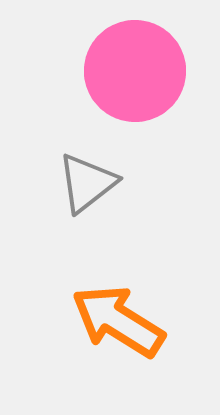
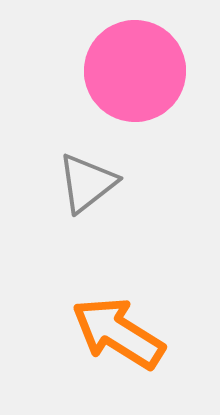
orange arrow: moved 12 px down
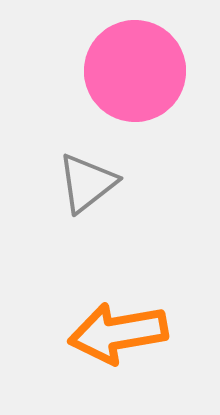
orange arrow: rotated 42 degrees counterclockwise
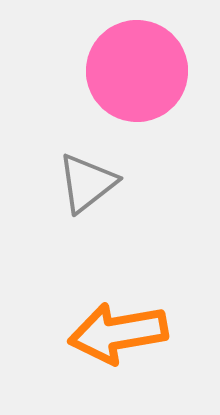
pink circle: moved 2 px right
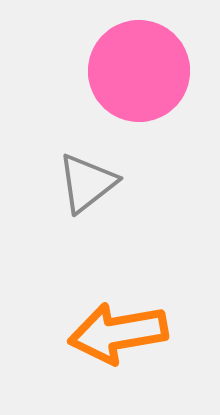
pink circle: moved 2 px right
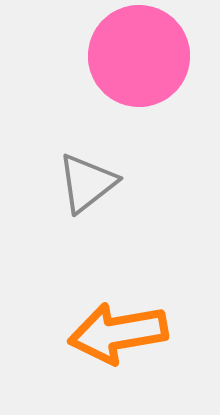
pink circle: moved 15 px up
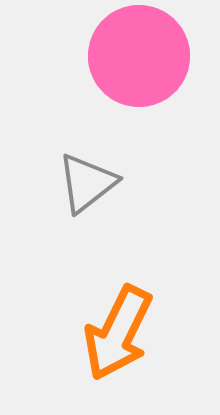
orange arrow: rotated 54 degrees counterclockwise
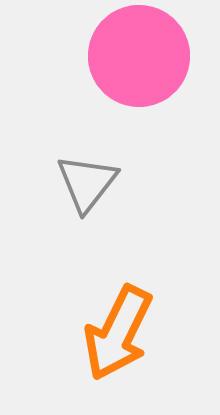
gray triangle: rotated 14 degrees counterclockwise
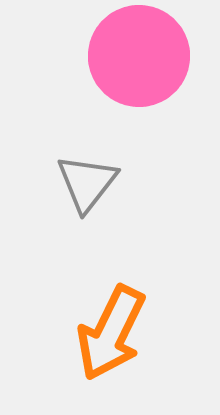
orange arrow: moved 7 px left
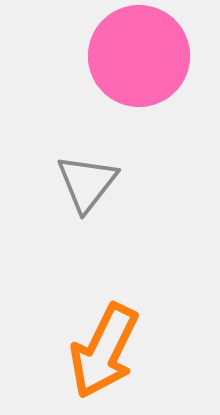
orange arrow: moved 7 px left, 18 px down
